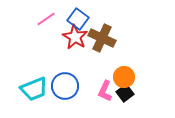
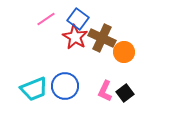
orange circle: moved 25 px up
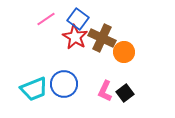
blue circle: moved 1 px left, 2 px up
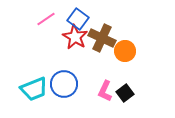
orange circle: moved 1 px right, 1 px up
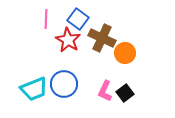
pink line: rotated 54 degrees counterclockwise
red star: moved 7 px left, 3 px down
orange circle: moved 2 px down
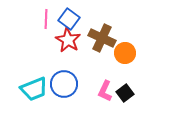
blue square: moved 9 px left
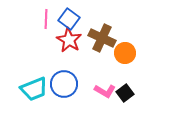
red star: moved 1 px right
pink L-shape: rotated 85 degrees counterclockwise
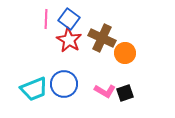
black square: rotated 18 degrees clockwise
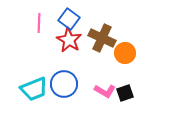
pink line: moved 7 px left, 4 px down
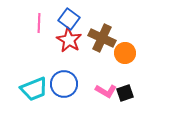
pink L-shape: moved 1 px right
